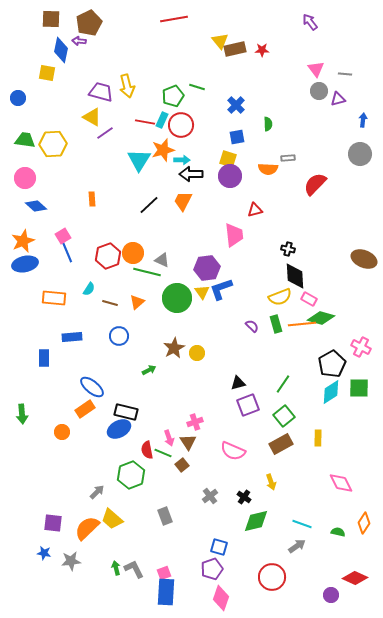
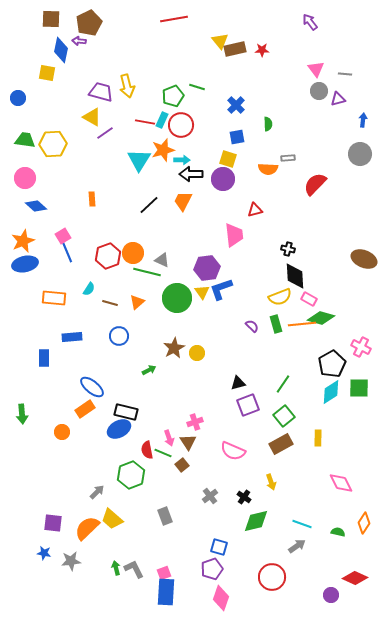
purple circle at (230, 176): moved 7 px left, 3 px down
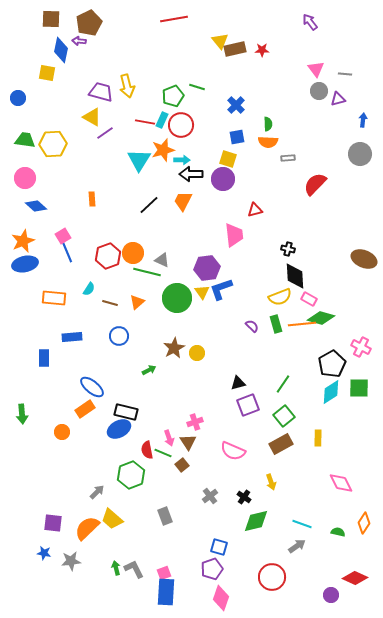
orange semicircle at (268, 169): moved 27 px up
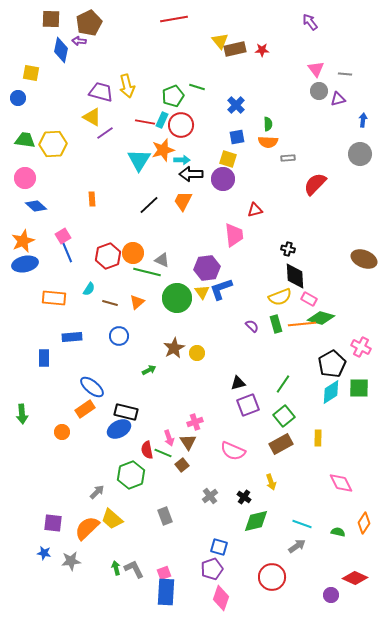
yellow square at (47, 73): moved 16 px left
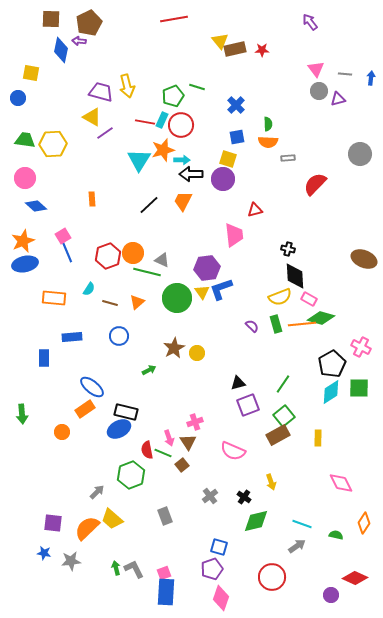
blue arrow at (363, 120): moved 8 px right, 42 px up
brown rectangle at (281, 444): moved 3 px left, 9 px up
green semicircle at (338, 532): moved 2 px left, 3 px down
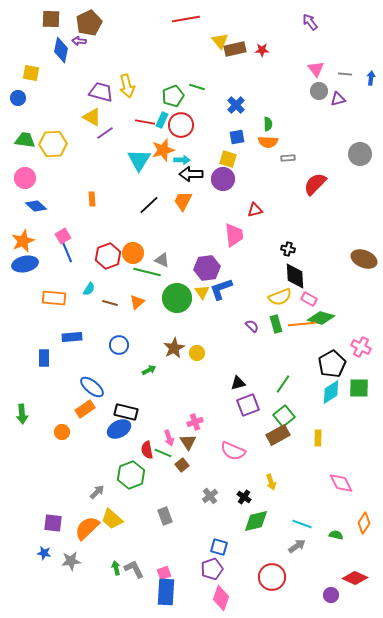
red line at (174, 19): moved 12 px right
blue circle at (119, 336): moved 9 px down
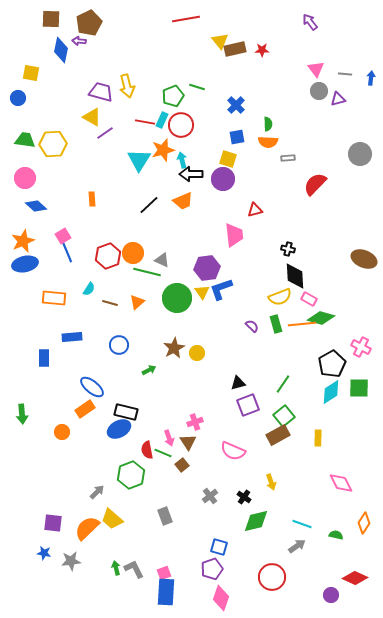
cyan arrow at (182, 160): rotated 105 degrees counterclockwise
orange trapezoid at (183, 201): rotated 140 degrees counterclockwise
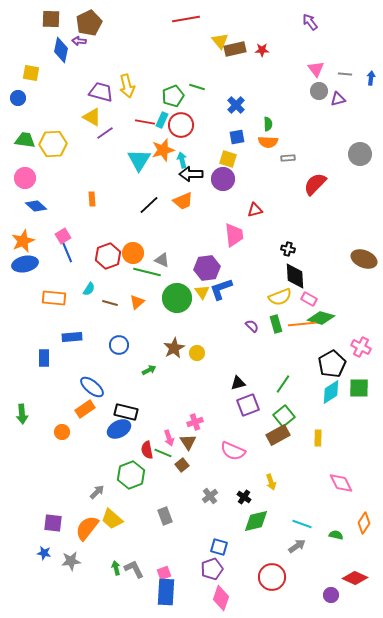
orange semicircle at (87, 528): rotated 8 degrees counterclockwise
